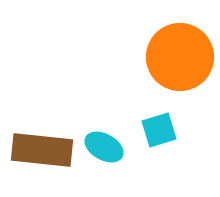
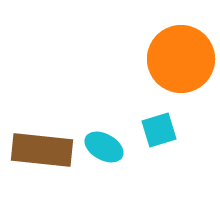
orange circle: moved 1 px right, 2 px down
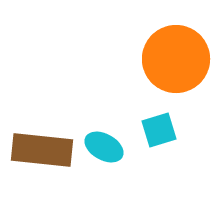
orange circle: moved 5 px left
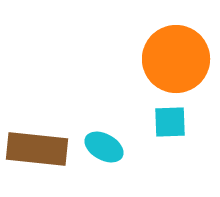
cyan square: moved 11 px right, 8 px up; rotated 15 degrees clockwise
brown rectangle: moved 5 px left, 1 px up
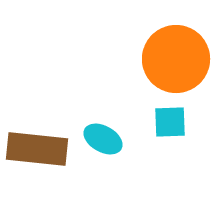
cyan ellipse: moved 1 px left, 8 px up
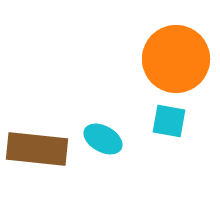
cyan square: moved 1 px left, 1 px up; rotated 12 degrees clockwise
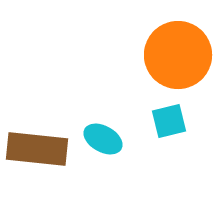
orange circle: moved 2 px right, 4 px up
cyan square: rotated 24 degrees counterclockwise
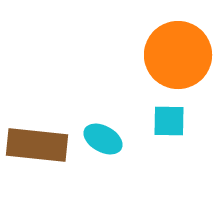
cyan square: rotated 15 degrees clockwise
brown rectangle: moved 4 px up
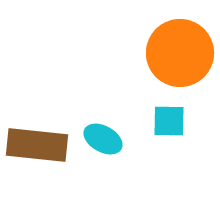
orange circle: moved 2 px right, 2 px up
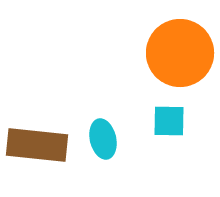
cyan ellipse: rotated 48 degrees clockwise
